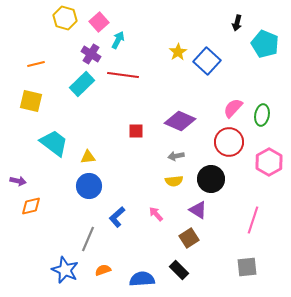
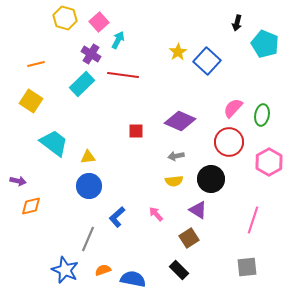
yellow square: rotated 20 degrees clockwise
blue semicircle: moved 9 px left; rotated 15 degrees clockwise
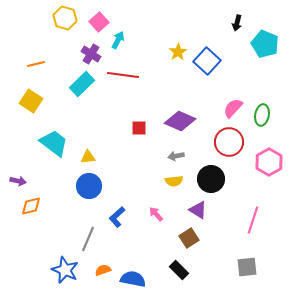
red square: moved 3 px right, 3 px up
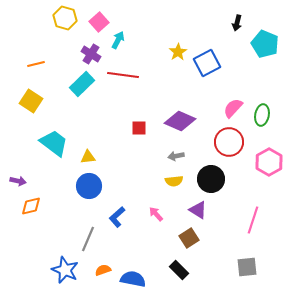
blue square: moved 2 px down; rotated 20 degrees clockwise
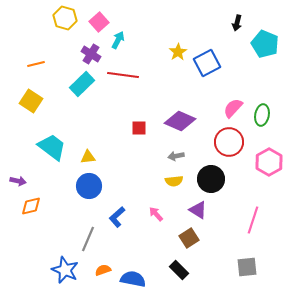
cyan trapezoid: moved 2 px left, 4 px down
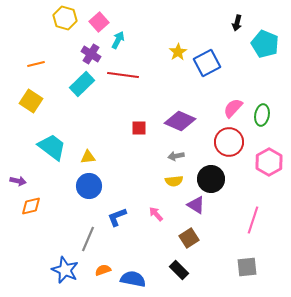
purple triangle: moved 2 px left, 5 px up
blue L-shape: rotated 20 degrees clockwise
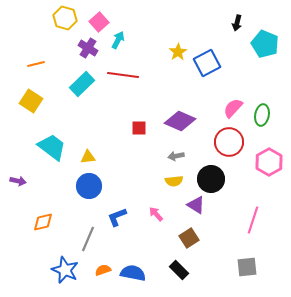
purple cross: moved 3 px left, 6 px up
orange diamond: moved 12 px right, 16 px down
blue semicircle: moved 6 px up
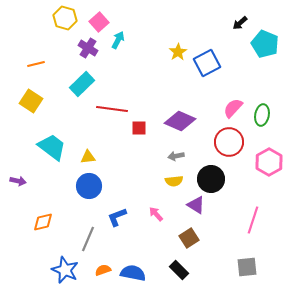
black arrow: moved 3 px right; rotated 35 degrees clockwise
red line: moved 11 px left, 34 px down
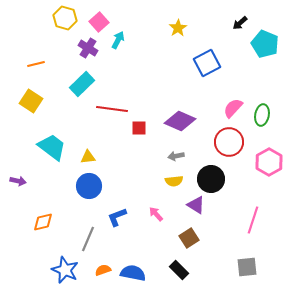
yellow star: moved 24 px up
